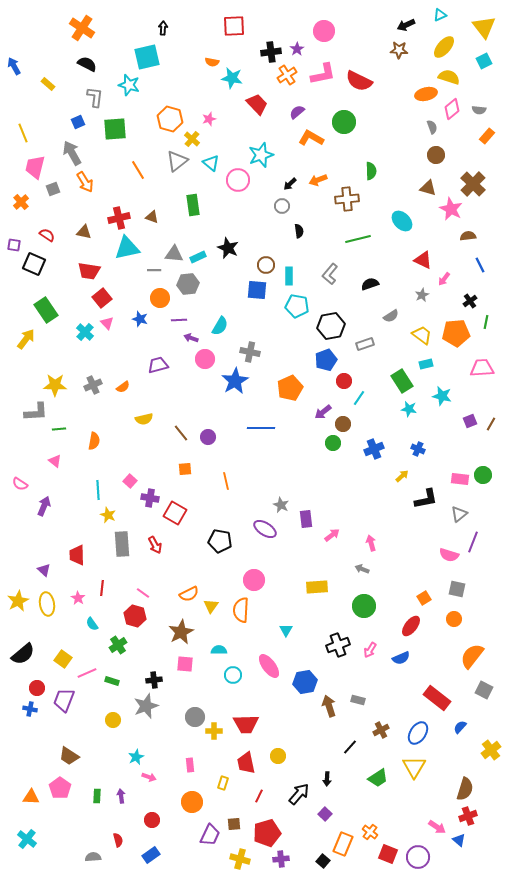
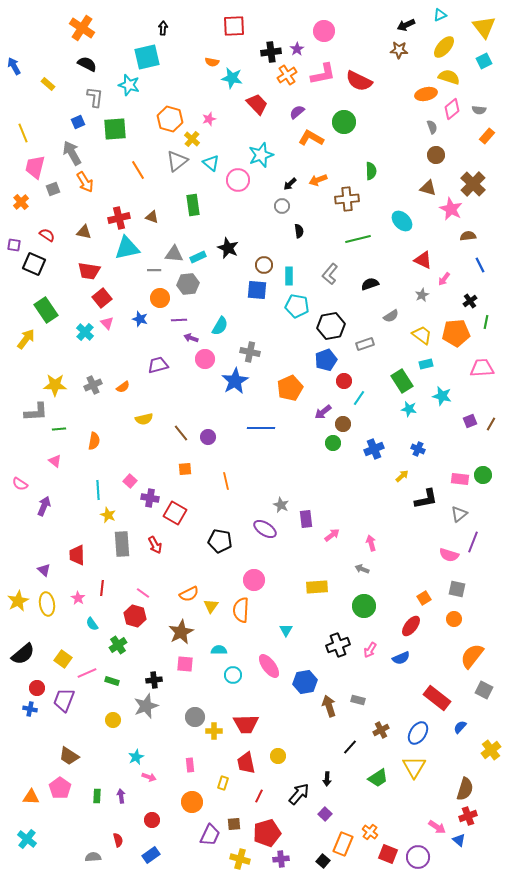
brown circle at (266, 265): moved 2 px left
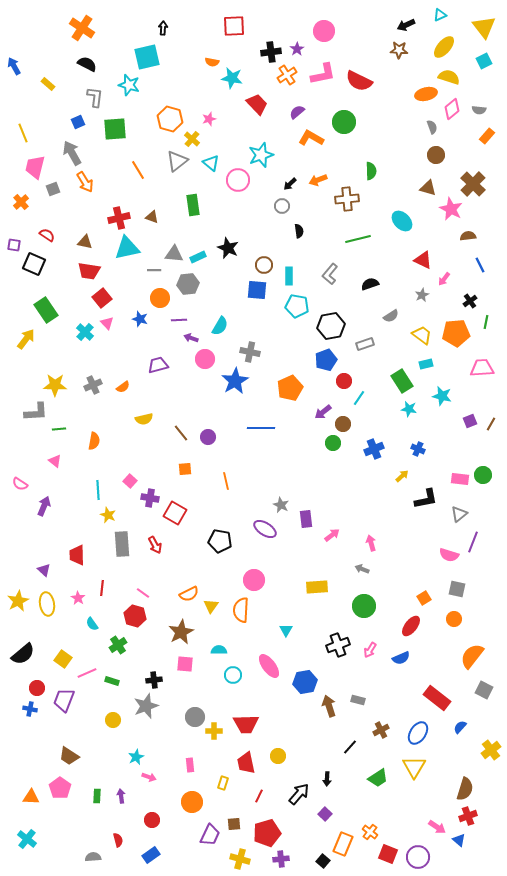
brown triangle at (84, 232): moved 1 px right, 10 px down
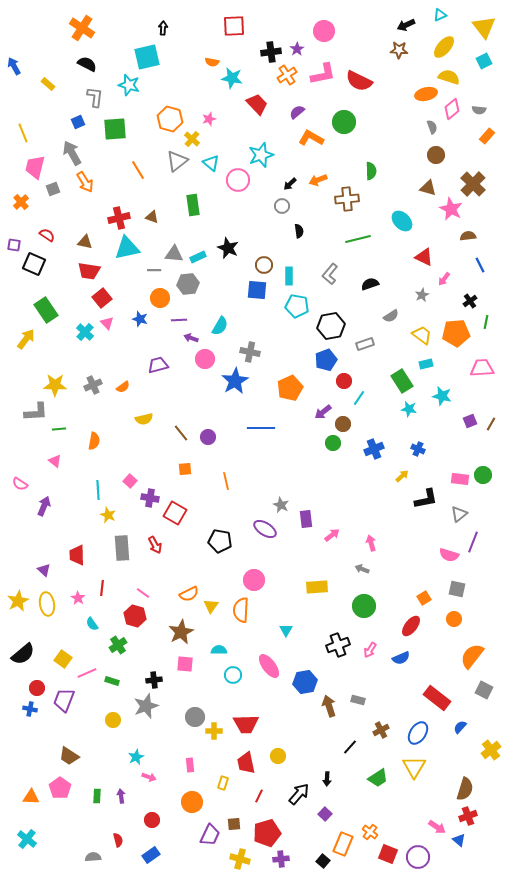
red triangle at (423, 260): moved 1 px right, 3 px up
gray rectangle at (122, 544): moved 4 px down
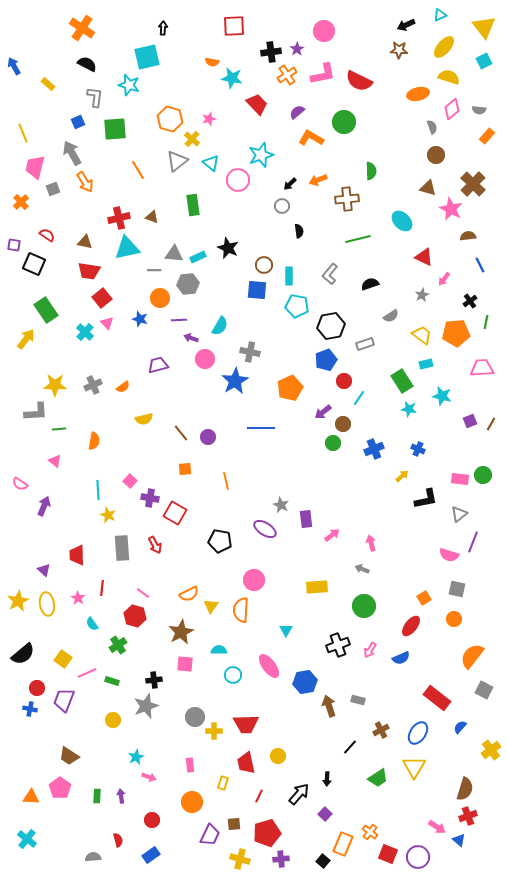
orange ellipse at (426, 94): moved 8 px left
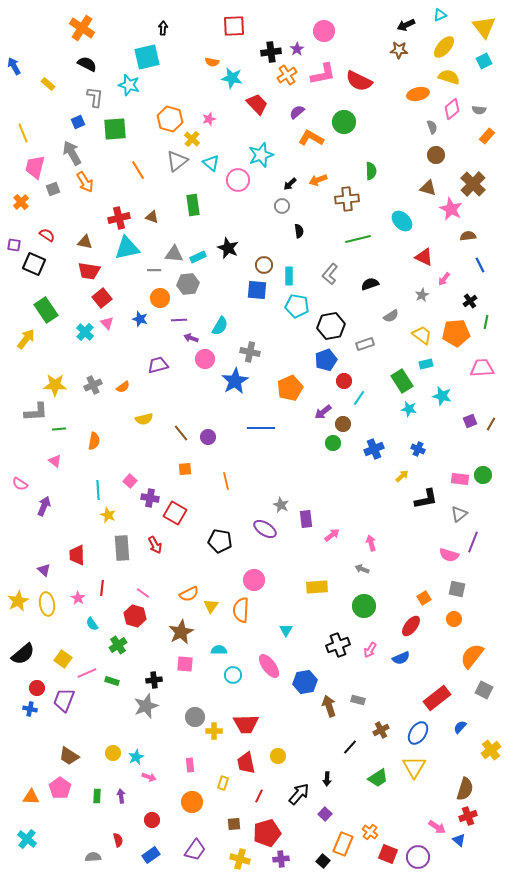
red rectangle at (437, 698): rotated 76 degrees counterclockwise
yellow circle at (113, 720): moved 33 px down
purple trapezoid at (210, 835): moved 15 px left, 15 px down; rotated 10 degrees clockwise
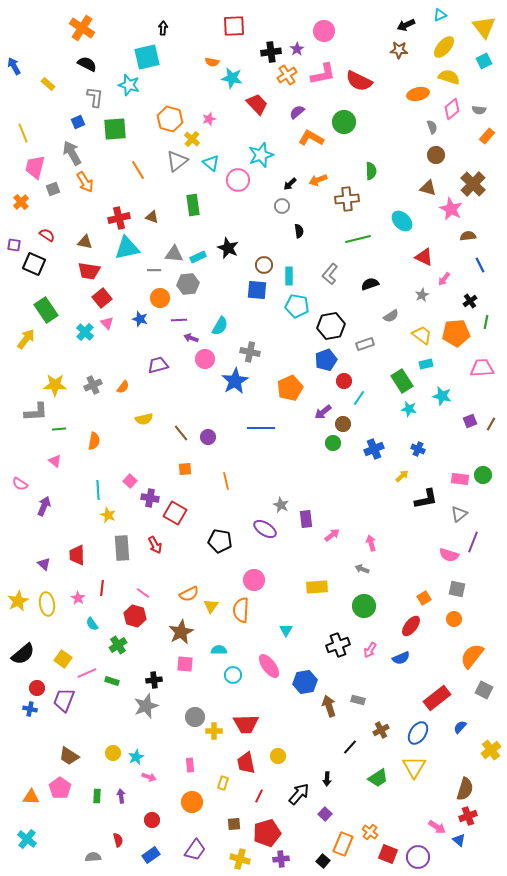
orange semicircle at (123, 387): rotated 16 degrees counterclockwise
purple triangle at (44, 570): moved 6 px up
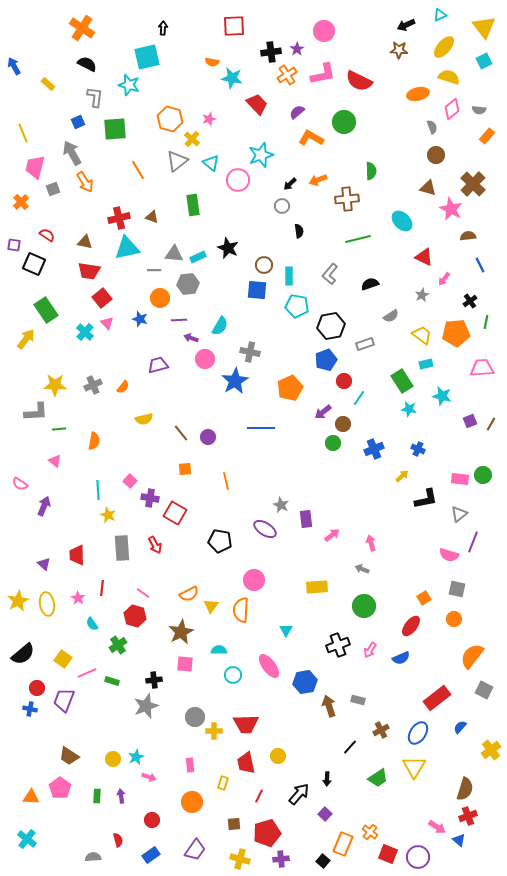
yellow circle at (113, 753): moved 6 px down
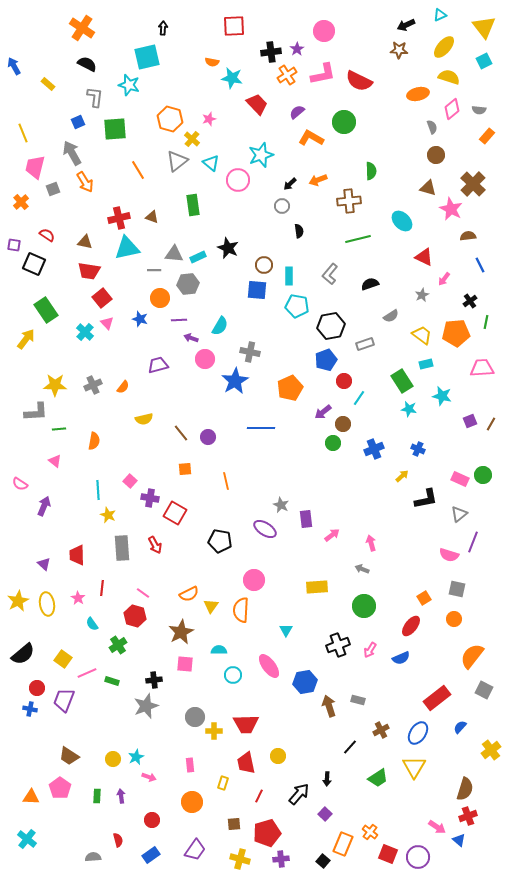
brown cross at (347, 199): moved 2 px right, 2 px down
pink rectangle at (460, 479): rotated 18 degrees clockwise
